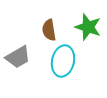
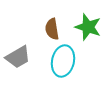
brown semicircle: moved 3 px right, 1 px up
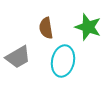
brown semicircle: moved 6 px left, 1 px up
